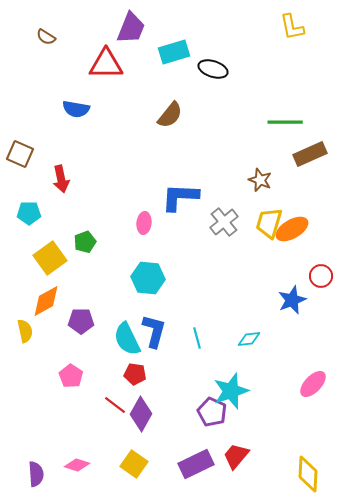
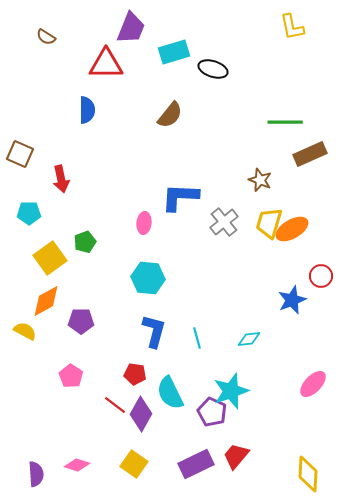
blue semicircle at (76, 109): moved 11 px right, 1 px down; rotated 100 degrees counterclockwise
yellow semicircle at (25, 331): rotated 50 degrees counterclockwise
cyan semicircle at (127, 339): moved 43 px right, 54 px down
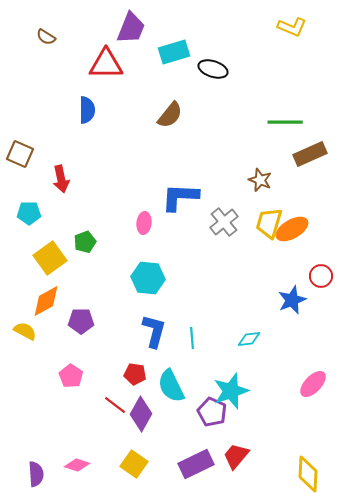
yellow L-shape at (292, 27): rotated 56 degrees counterclockwise
cyan line at (197, 338): moved 5 px left; rotated 10 degrees clockwise
cyan semicircle at (170, 393): moved 1 px right, 7 px up
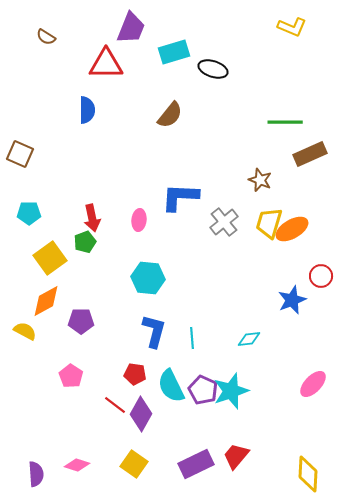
red arrow at (61, 179): moved 31 px right, 39 px down
pink ellipse at (144, 223): moved 5 px left, 3 px up
purple pentagon at (212, 412): moved 9 px left, 22 px up
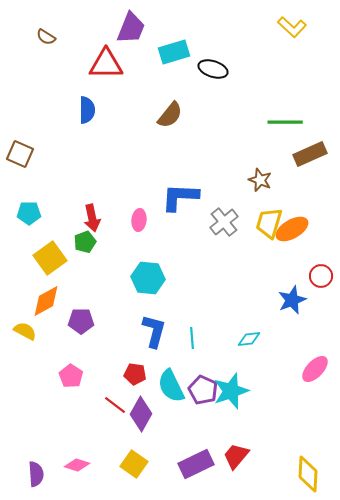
yellow L-shape at (292, 27): rotated 20 degrees clockwise
pink ellipse at (313, 384): moved 2 px right, 15 px up
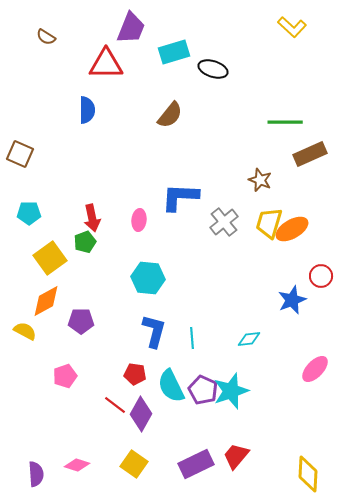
pink pentagon at (71, 376): moved 6 px left; rotated 20 degrees clockwise
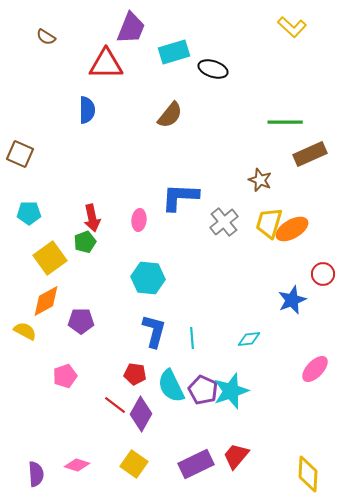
red circle at (321, 276): moved 2 px right, 2 px up
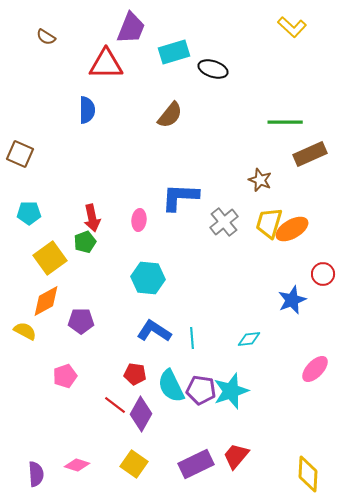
blue L-shape at (154, 331): rotated 72 degrees counterclockwise
purple pentagon at (203, 390): moved 2 px left; rotated 16 degrees counterclockwise
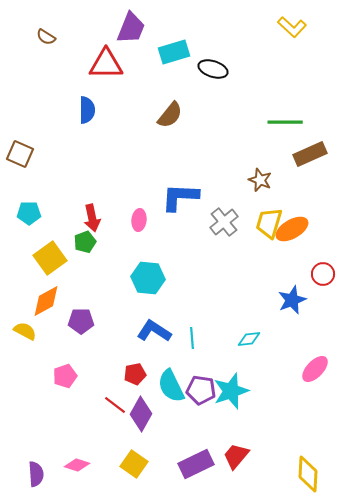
red pentagon at (135, 374): rotated 20 degrees counterclockwise
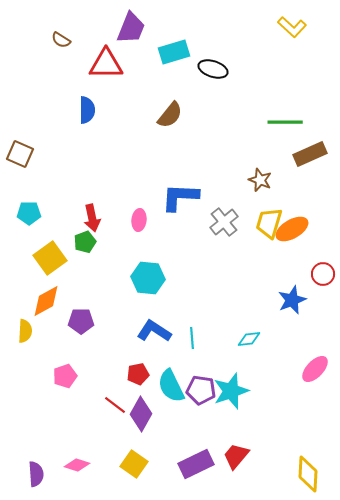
brown semicircle at (46, 37): moved 15 px right, 3 px down
yellow semicircle at (25, 331): rotated 65 degrees clockwise
red pentagon at (135, 374): moved 3 px right
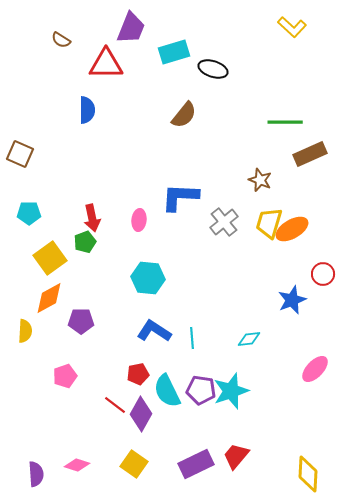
brown semicircle at (170, 115): moved 14 px right
orange diamond at (46, 301): moved 3 px right, 3 px up
cyan semicircle at (171, 386): moved 4 px left, 5 px down
